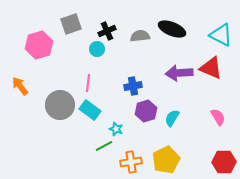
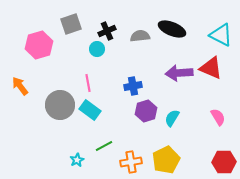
pink line: rotated 18 degrees counterclockwise
cyan star: moved 39 px left, 31 px down; rotated 24 degrees clockwise
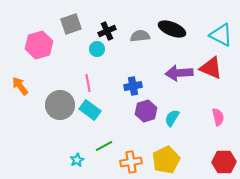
pink semicircle: rotated 18 degrees clockwise
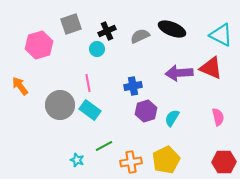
gray semicircle: rotated 18 degrees counterclockwise
cyan star: rotated 24 degrees counterclockwise
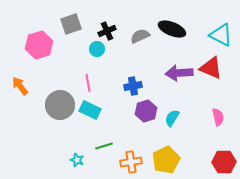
cyan rectangle: rotated 10 degrees counterclockwise
green line: rotated 12 degrees clockwise
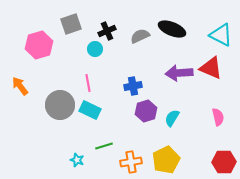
cyan circle: moved 2 px left
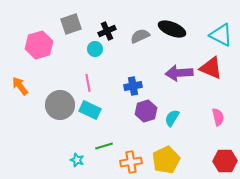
red hexagon: moved 1 px right, 1 px up
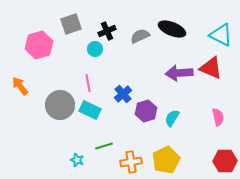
blue cross: moved 10 px left, 8 px down; rotated 30 degrees counterclockwise
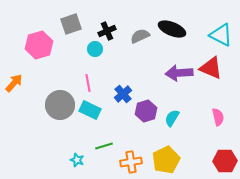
orange arrow: moved 6 px left, 3 px up; rotated 78 degrees clockwise
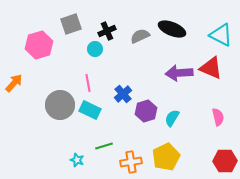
yellow pentagon: moved 3 px up
